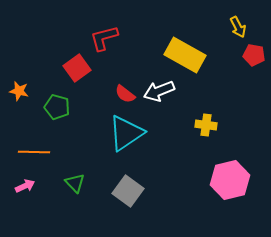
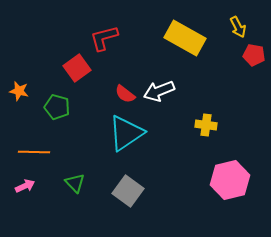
yellow rectangle: moved 17 px up
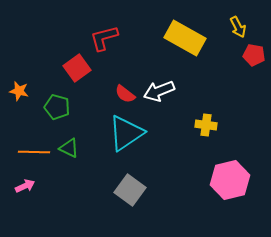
green triangle: moved 6 px left, 35 px up; rotated 20 degrees counterclockwise
gray square: moved 2 px right, 1 px up
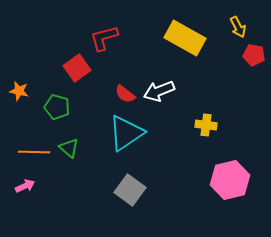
green triangle: rotated 15 degrees clockwise
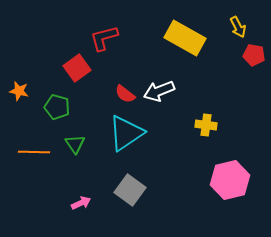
green triangle: moved 6 px right, 4 px up; rotated 15 degrees clockwise
pink arrow: moved 56 px right, 17 px down
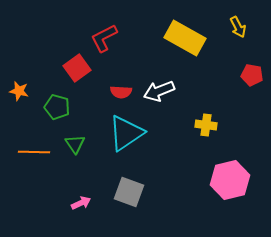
red L-shape: rotated 12 degrees counterclockwise
red pentagon: moved 2 px left, 20 px down
red semicircle: moved 4 px left, 2 px up; rotated 35 degrees counterclockwise
gray square: moved 1 px left, 2 px down; rotated 16 degrees counterclockwise
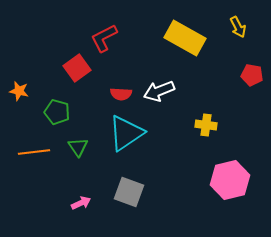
red semicircle: moved 2 px down
green pentagon: moved 5 px down
green triangle: moved 3 px right, 3 px down
orange line: rotated 8 degrees counterclockwise
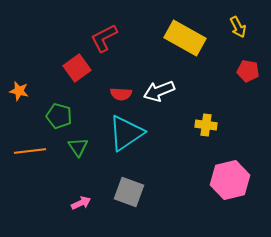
red pentagon: moved 4 px left, 4 px up
green pentagon: moved 2 px right, 4 px down
orange line: moved 4 px left, 1 px up
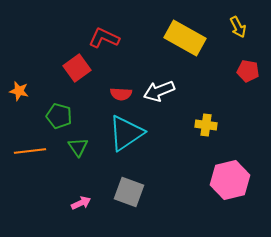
red L-shape: rotated 52 degrees clockwise
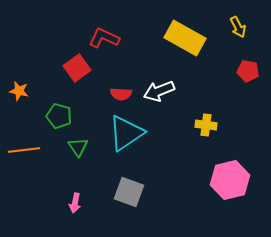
orange line: moved 6 px left, 1 px up
pink arrow: moved 6 px left; rotated 126 degrees clockwise
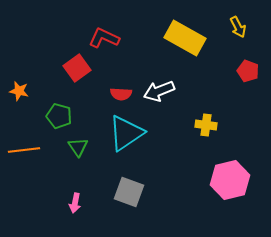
red pentagon: rotated 10 degrees clockwise
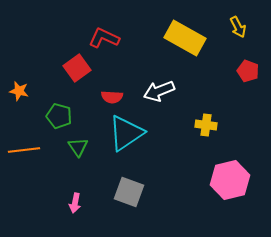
red semicircle: moved 9 px left, 3 px down
